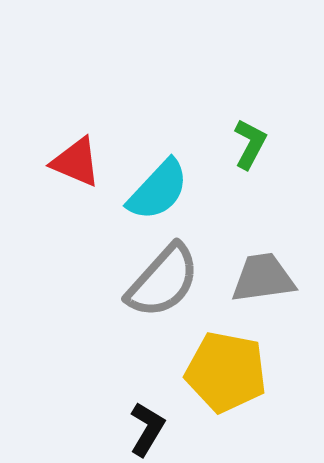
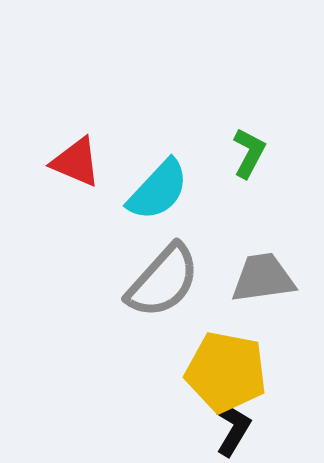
green L-shape: moved 1 px left, 9 px down
black L-shape: moved 86 px right
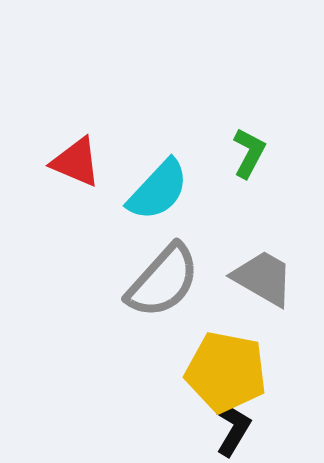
gray trapezoid: rotated 38 degrees clockwise
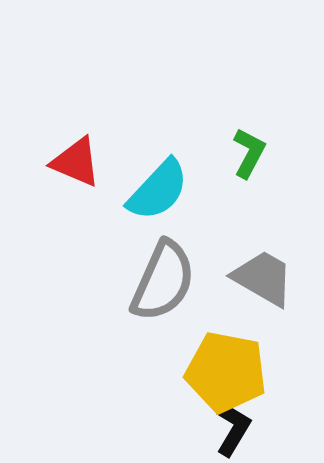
gray semicircle: rotated 18 degrees counterclockwise
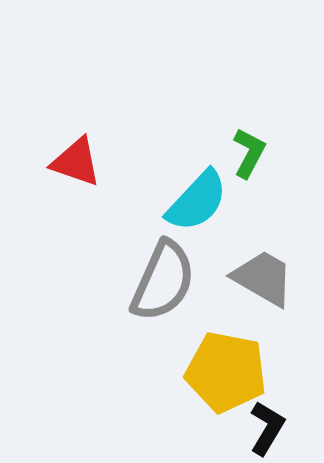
red triangle: rotated 4 degrees counterclockwise
cyan semicircle: moved 39 px right, 11 px down
black L-shape: moved 34 px right, 1 px up
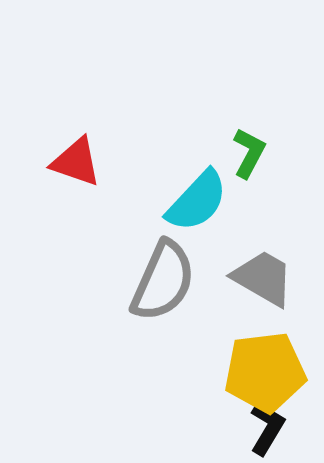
yellow pentagon: moved 39 px right; rotated 18 degrees counterclockwise
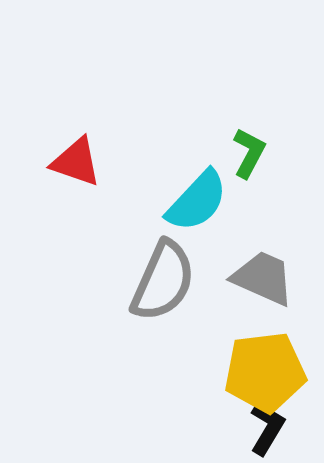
gray trapezoid: rotated 6 degrees counterclockwise
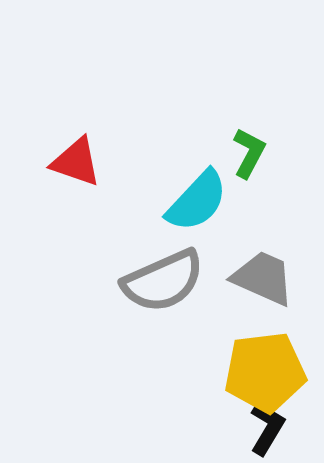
gray semicircle: rotated 42 degrees clockwise
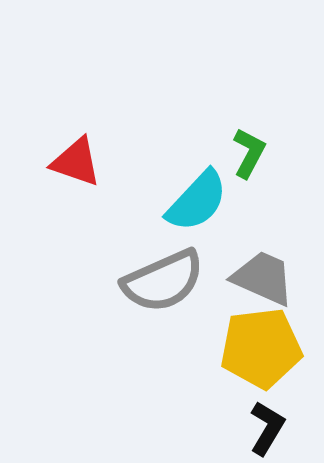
yellow pentagon: moved 4 px left, 24 px up
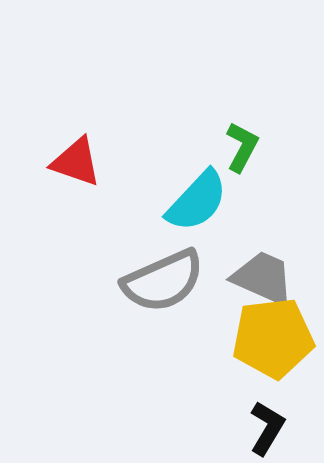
green L-shape: moved 7 px left, 6 px up
yellow pentagon: moved 12 px right, 10 px up
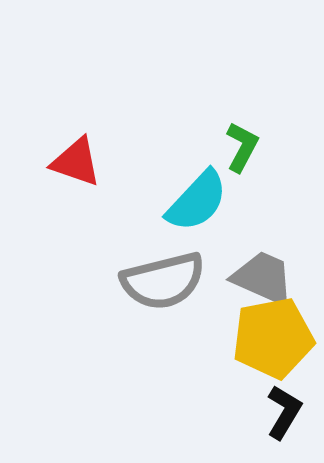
gray semicircle: rotated 10 degrees clockwise
yellow pentagon: rotated 4 degrees counterclockwise
black L-shape: moved 17 px right, 16 px up
